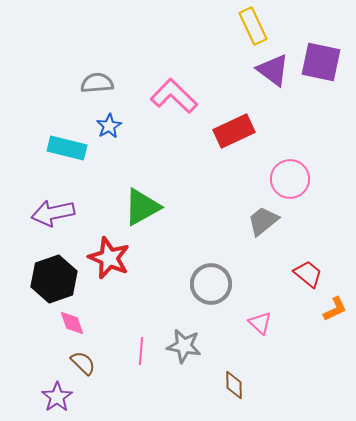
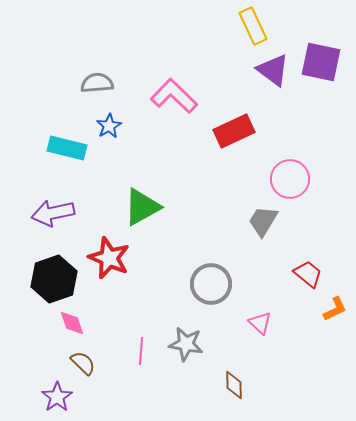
gray trapezoid: rotated 20 degrees counterclockwise
gray star: moved 2 px right, 2 px up
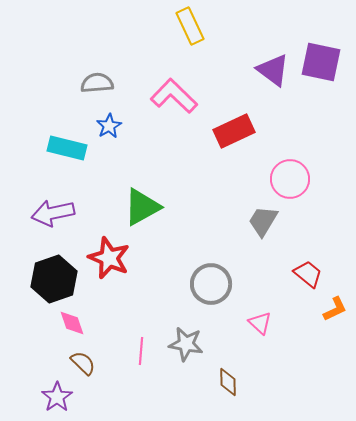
yellow rectangle: moved 63 px left
brown diamond: moved 6 px left, 3 px up
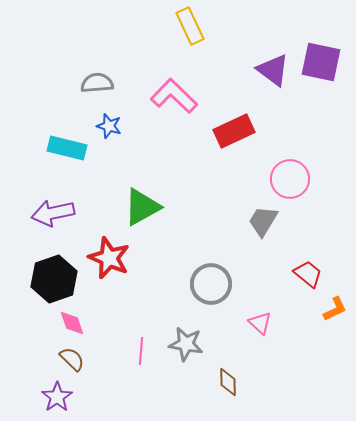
blue star: rotated 25 degrees counterclockwise
brown semicircle: moved 11 px left, 4 px up
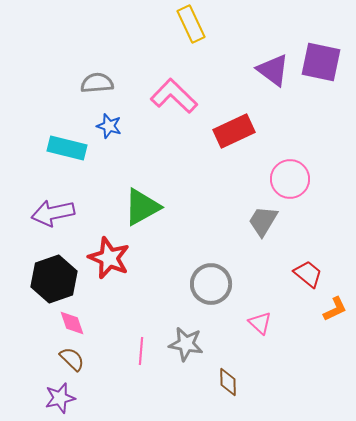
yellow rectangle: moved 1 px right, 2 px up
purple star: moved 3 px right, 1 px down; rotated 20 degrees clockwise
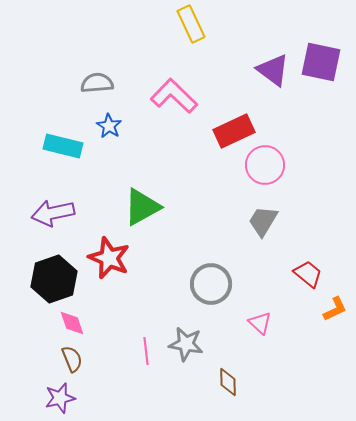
blue star: rotated 15 degrees clockwise
cyan rectangle: moved 4 px left, 2 px up
pink circle: moved 25 px left, 14 px up
pink line: moved 5 px right; rotated 12 degrees counterclockwise
brown semicircle: rotated 24 degrees clockwise
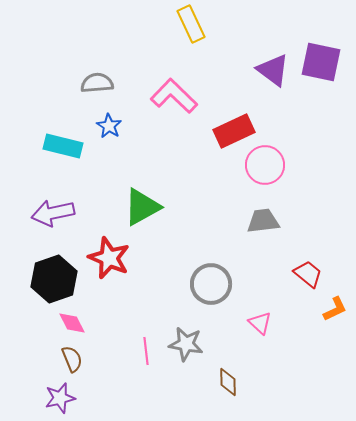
gray trapezoid: rotated 52 degrees clockwise
pink diamond: rotated 8 degrees counterclockwise
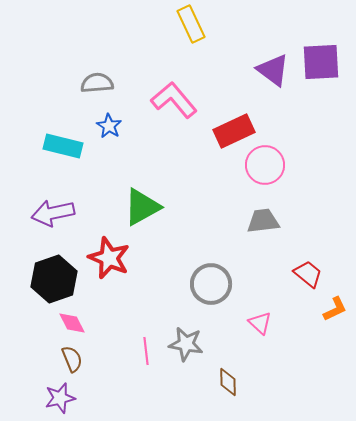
purple square: rotated 15 degrees counterclockwise
pink L-shape: moved 4 px down; rotated 6 degrees clockwise
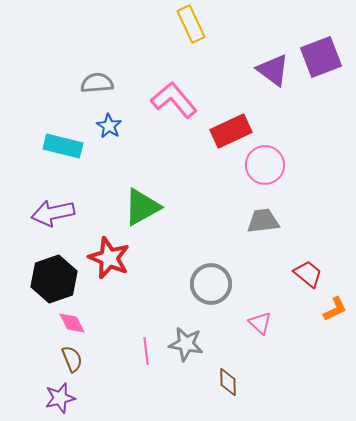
purple square: moved 5 px up; rotated 18 degrees counterclockwise
red rectangle: moved 3 px left
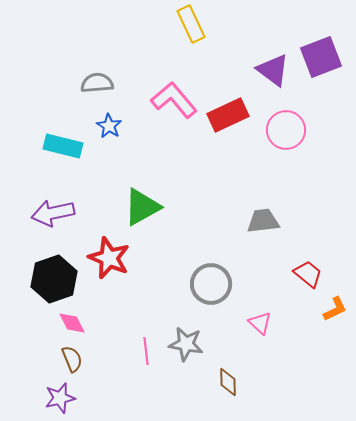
red rectangle: moved 3 px left, 16 px up
pink circle: moved 21 px right, 35 px up
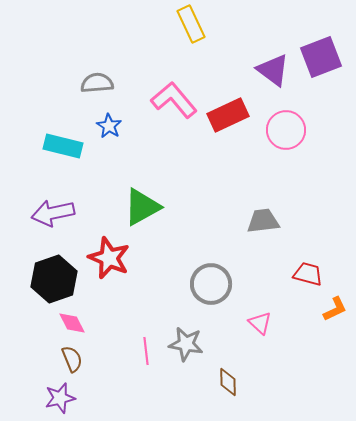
red trapezoid: rotated 24 degrees counterclockwise
